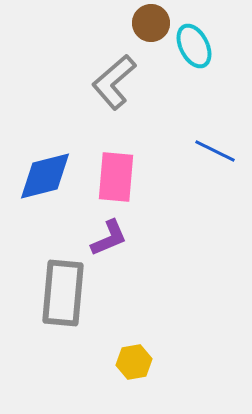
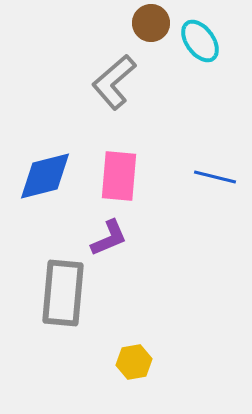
cyan ellipse: moved 6 px right, 5 px up; rotated 9 degrees counterclockwise
blue line: moved 26 px down; rotated 12 degrees counterclockwise
pink rectangle: moved 3 px right, 1 px up
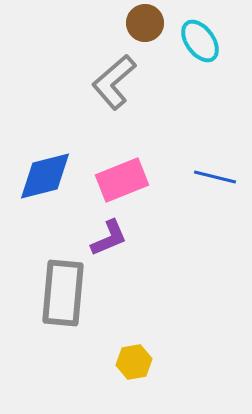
brown circle: moved 6 px left
pink rectangle: moved 3 px right, 4 px down; rotated 63 degrees clockwise
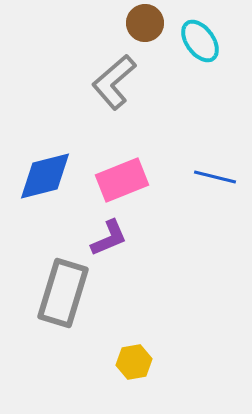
gray rectangle: rotated 12 degrees clockwise
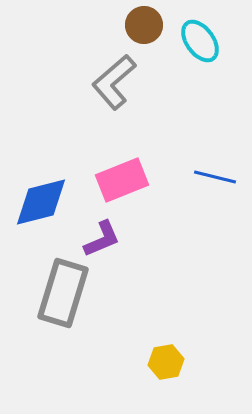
brown circle: moved 1 px left, 2 px down
blue diamond: moved 4 px left, 26 px down
purple L-shape: moved 7 px left, 1 px down
yellow hexagon: moved 32 px right
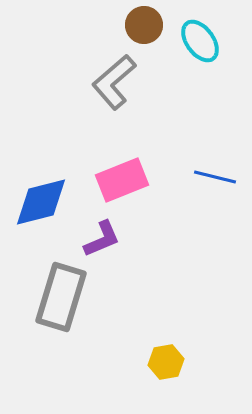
gray rectangle: moved 2 px left, 4 px down
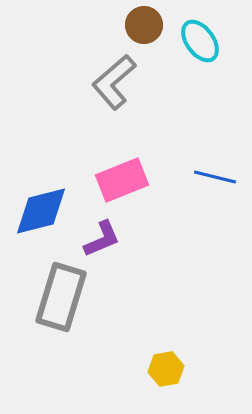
blue diamond: moved 9 px down
yellow hexagon: moved 7 px down
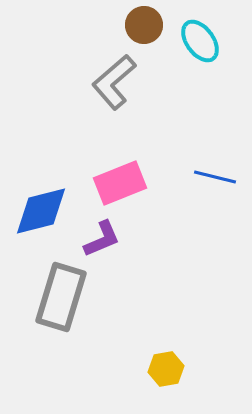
pink rectangle: moved 2 px left, 3 px down
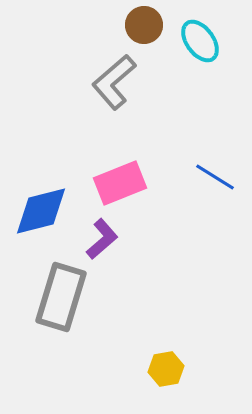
blue line: rotated 18 degrees clockwise
purple L-shape: rotated 18 degrees counterclockwise
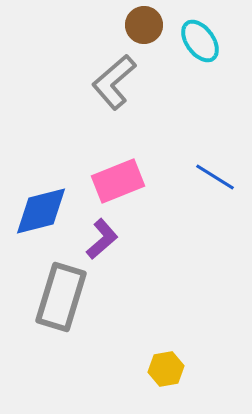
pink rectangle: moved 2 px left, 2 px up
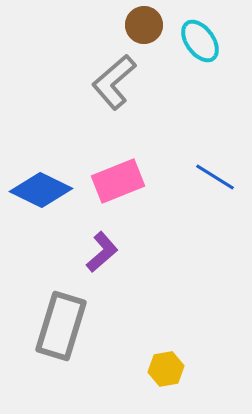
blue diamond: moved 21 px up; rotated 40 degrees clockwise
purple L-shape: moved 13 px down
gray rectangle: moved 29 px down
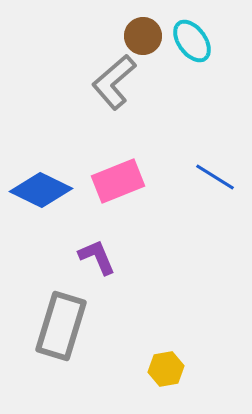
brown circle: moved 1 px left, 11 px down
cyan ellipse: moved 8 px left
purple L-shape: moved 5 px left, 5 px down; rotated 72 degrees counterclockwise
